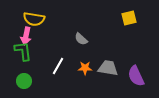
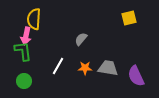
yellow semicircle: rotated 85 degrees clockwise
gray semicircle: rotated 88 degrees clockwise
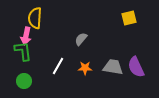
yellow semicircle: moved 1 px right, 1 px up
gray trapezoid: moved 5 px right, 1 px up
purple semicircle: moved 9 px up
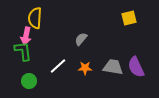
white line: rotated 18 degrees clockwise
green circle: moved 5 px right
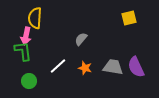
orange star: rotated 16 degrees clockwise
